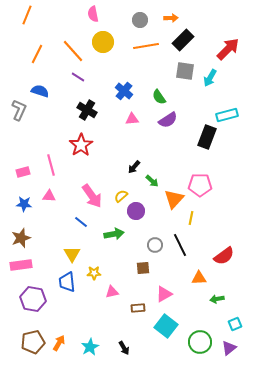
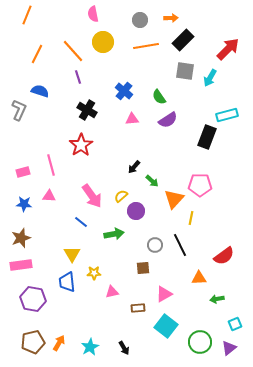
purple line at (78, 77): rotated 40 degrees clockwise
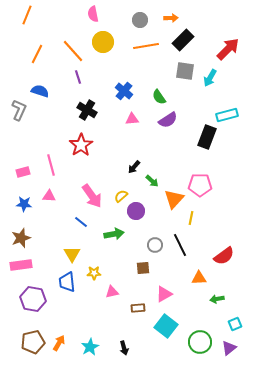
black arrow at (124, 348): rotated 16 degrees clockwise
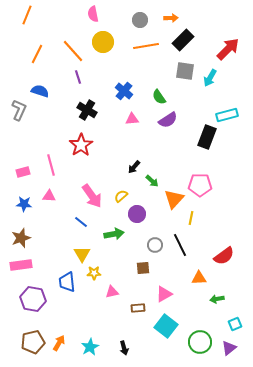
purple circle at (136, 211): moved 1 px right, 3 px down
yellow triangle at (72, 254): moved 10 px right
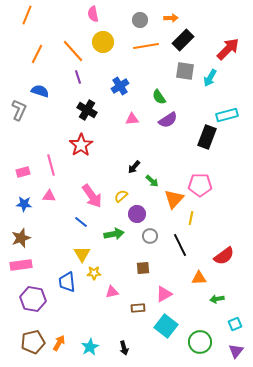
blue cross at (124, 91): moved 4 px left, 5 px up; rotated 18 degrees clockwise
gray circle at (155, 245): moved 5 px left, 9 px up
purple triangle at (229, 348): moved 7 px right, 3 px down; rotated 14 degrees counterclockwise
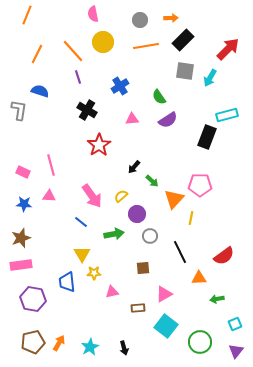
gray L-shape at (19, 110): rotated 15 degrees counterclockwise
red star at (81, 145): moved 18 px right
pink rectangle at (23, 172): rotated 40 degrees clockwise
black line at (180, 245): moved 7 px down
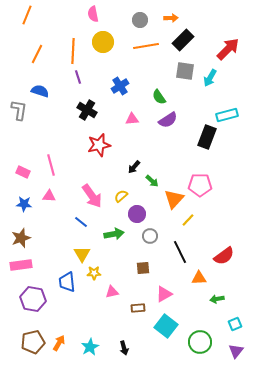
orange line at (73, 51): rotated 45 degrees clockwise
red star at (99, 145): rotated 20 degrees clockwise
yellow line at (191, 218): moved 3 px left, 2 px down; rotated 32 degrees clockwise
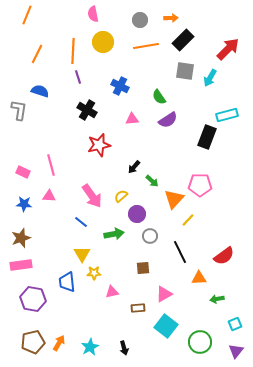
blue cross at (120, 86): rotated 30 degrees counterclockwise
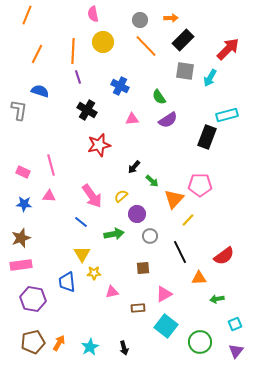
orange line at (146, 46): rotated 55 degrees clockwise
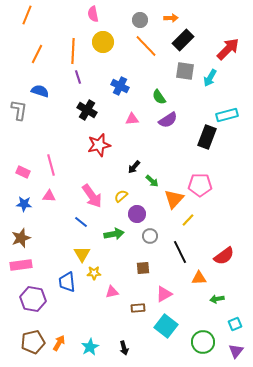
green circle at (200, 342): moved 3 px right
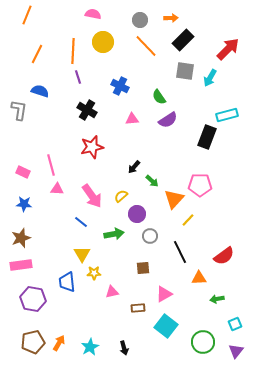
pink semicircle at (93, 14): rotated 112 degrees clockwise
red star at (99, 145): moved 7 px left, 2 px down
pink triangle at (49, 196): moved 8 px right, 7 px up
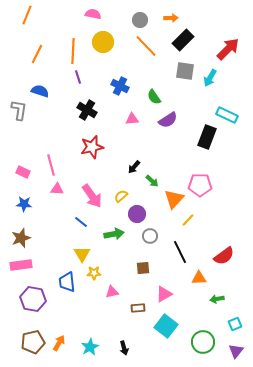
green semicircle at (159, 97): moved 5 px left
cyan rectangle at (227, 115): rotated 40 degrees clockwise
